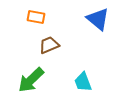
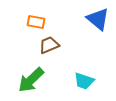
orange rectangle: moved 5 px down
cyan trapezoid: moved 1 px right, 1 px up; rotated 50 degrees counterclockwise
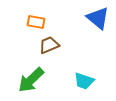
blue triangle: moved 1 px up
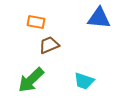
blue triangle: moved 1 px right; rotated 35 degrees counterclockwise
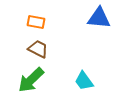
brown trapezoid: moved 11 px left, 4 px down; rotated 50 degrees clockwise
cyan trapezoid: rotated 35 degrees clockwise
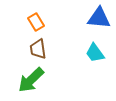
orange rectangle: rotated 48 degrees clockwise
brown trapezoid: rotated 125 degrees counterclockwise
cyan trapezoid: moved 11 px right, 28 px up
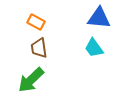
orange rectangle: rotated 30 degrees counterclockwise
brown trapezoid: moved 1 px right, 1 px up
cyan trapezoid: moved 1 px left, 5 px up
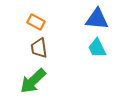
blue triangle: moved 2 px left, 1 px down
cyan trapezoid: moved 3 px right; rotated 10 degrees clockwise
green arrow: moved 2 px right, 1 px down
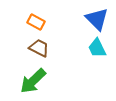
blue triangle: rotated 40 degrees clockwise
brown trapezoid: rotated 125 degrees clockwise
